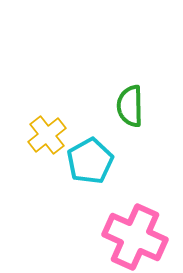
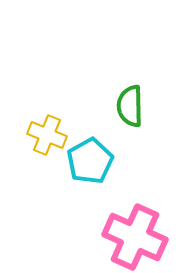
yellow cross: rotated 30 degrees counterclockwise
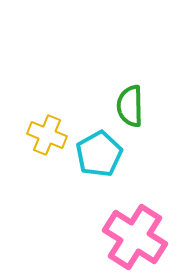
cyan pentagon: moved 9 px right, 7 px up
pink cross: rotated 8 degrees clockwise
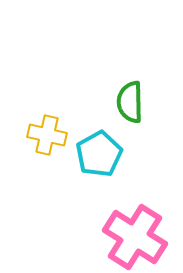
green semicircle: moved 4 px up
yellow cross: rotated 9 degrees counterclockwise
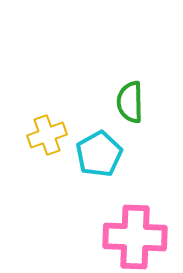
yellow cross: rotated 33 degrees counterclockwise
pink cross: rotated 30 degrees counterclockwise
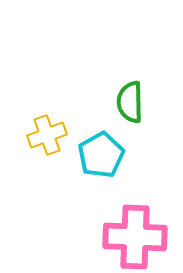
cyan pentagon: moved 2 px right, 1 px down
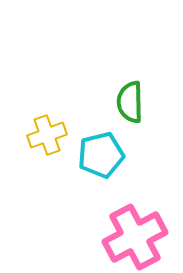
cyan pentagon: rotated 15 degrees clockwise
pink cross: rotated 30 degrees counterclockwise
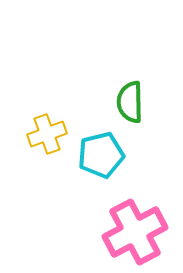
yellow cross: moved 1 px up
pink cross: moved 5 px up
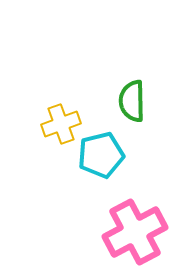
green semicircle: moved 2 px right, 1 px up
yellow cross: moved 14 px right, 10 px up
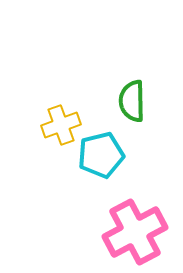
yellow cross: moved 1 px down
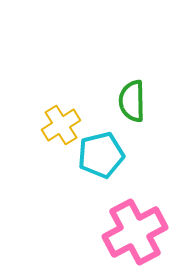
yellow cross: rotated 12 degrees counterclockwise
